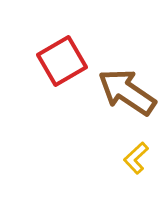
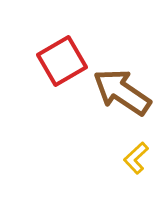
brown arrow: moved 5 px left
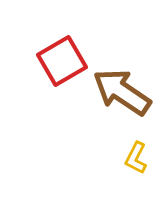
yellow L-shape: rotated 20 degrees counterclockwise
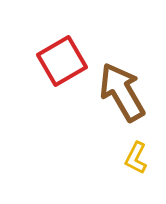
brown arrow: rotated 26 degrees clockwise
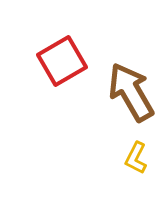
brown arrow: moved 9 px right
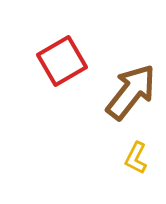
brown arrow: rotated 68 degrees clockwise
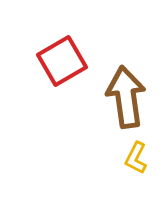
brown arrow: moved 5 px left, 5 px down; rotated 46 degrees counterclockwise
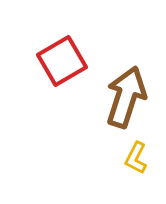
brown arrow: rotated 26 degrees clockwise
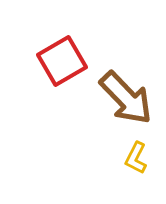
brown arrow: moved 1 px down; rotated 118 degrees clockwise
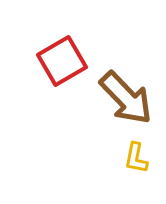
yellow L-shape: rotated 16 degrees counterclockwise
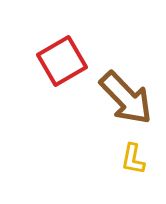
yellow L-shape: moved 3 px left, 1 px down
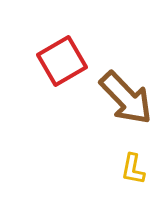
yellow L-shape: moved 10 px down
